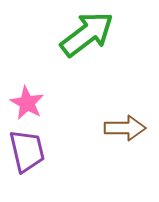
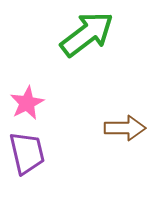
pink star: rotated 16 degrees clockwise
purple trapezoid: moved 2 px down
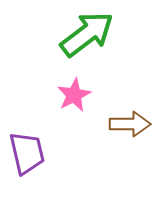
pink star: moved 47 px right, 8 px up
brown arrow: moved 5 px right, 4 px up
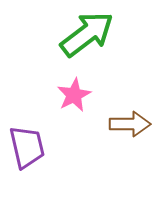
purple trapezoid: moved 6 px up
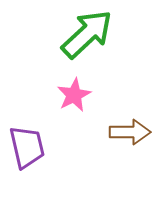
green arrow: rotated 6 degrees counterclockwise
brown arrow: moved 8 px down
